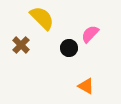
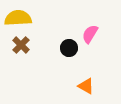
yellow semicircle: moved 24 px left; rotated 48 degrees counterclockwise
pink semicircle: rotated 12 degrees counterclockwise
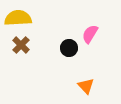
orange triangle: rotated 18 degrees clockwise
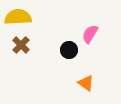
yellow semicircle: moved 1 px up
black circle: moved 2 px down
orange triangle: moved 3 px up; rotated 12 degrees counterclockwise
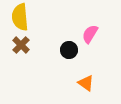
yellow semicircle: moved 2 px right; rotated 92 degrees counterclockwise
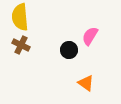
pink semicircle: moved 2 px down
brown cross: rotated 18 degrees counterclockwise
